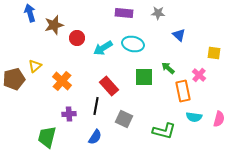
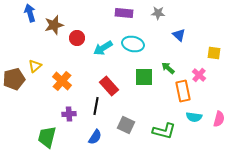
gray square: moved 2 px right, 6 px down
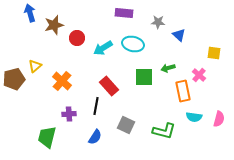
gray star: moved 9 px down
green arrow: rotated 56 degrees counterclockwise
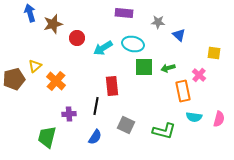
brown star: moved 1 px left, 1 px up
green square: moved 10 px up
orange cross: moved 6 px left
red rectangle: moved 3 px right; rotated 36 degrees clockwise
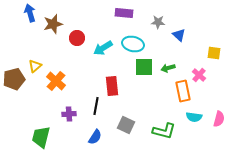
green trapezoid: moved 6 px left
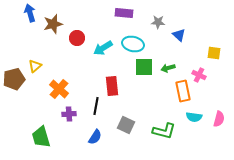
pink cross: rotated 16 degrees counterclockwise
orange cross: moved 3 px right, 8 px down
green trapezoid: rotated 30 degrees counterclockwise
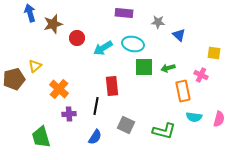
pink cross: moved 2 px right
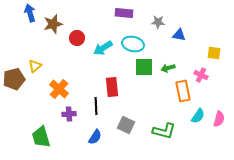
blue triangle: rotated 32 degrees counterclockwise
red rectangle: moved 1 px down
black line: rotated 12 degrees counterclockwise
cyan semicircle: moved 4 px right, 1 px up; rotated 63 degrees counterclockwise
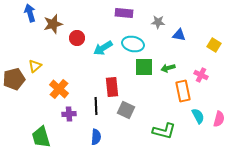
yellow square: moved 8 px up; rotated 24 degrees clockwise
cyan semicircle: rotated 63 degrees counterclockwise
gray square: moved 15 px up
blue semicircle: moved 1 px right; rotated 28 degrees counterclockwise
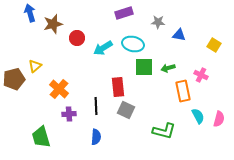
purple rectangle: rotated 24 degrees counterclockwise
red rectangle: moved 6 px right
